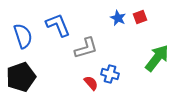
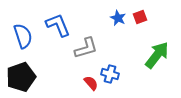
green arrow: moved 3 px up
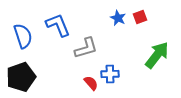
blue cross: rotated 18 degrees counterclockwise
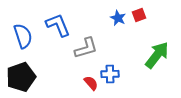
red square: moved 1 px left, 2 px up
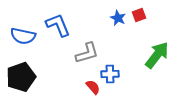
blue semicircle: rotated 120 degrees clockwise
gray L-shape: moved 1 px right, 5 px down
red semicircle: moved 2 px right, 4 px down
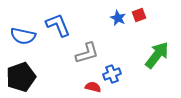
blue cross: moved 2 px right; rotated 18 degrees counterclockwise
red semicircle: rotated 35 degrees counterclockwise
